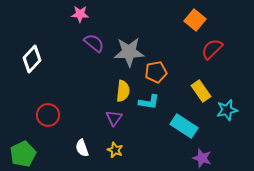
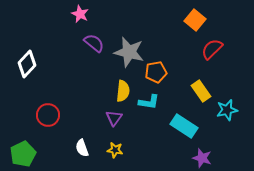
pink star: rotated 24 degrees clockwise
gray star: rotated 16 degrees clockwise
white diamond: moved 5 px left, 5 px down
yellow star: rotated 14 degrees counterclockwise
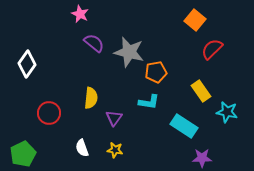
white diamond: rotated 8 degrees counterclockwise
yellow semicircle: moved 32 px left, 7 px down
cyan star: moved 2 px down; rotated 25 degrees clockwise
red circle: moved 1 px right, 2 px up
purple star: rotated 18 degrees counterclockwise
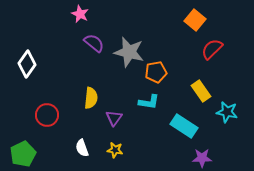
red circle: moved 2 px left, 2 px down
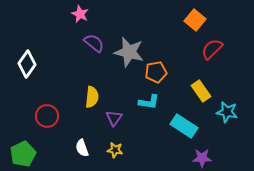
yellow semicircle: moved 1 px right, 1 px up
red circle: moved 1 px down
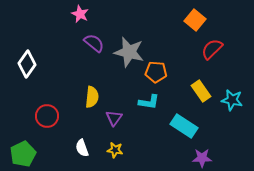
orange pentagon: rotated 15 degrees clockwise
cyan star: moved 5 px right, 12 px up
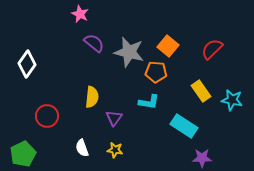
orange square: moved 27 px left, 26 px down
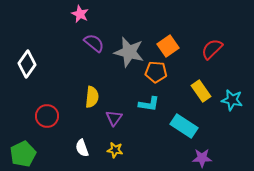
orange square: rotated 15 degrees clockwise
cyan L-shape: moved 2 px down
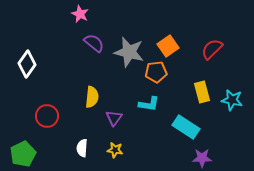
orange pentagon: rotated 10 degrees counterclockwise
yellow rectangle: moved 1 px right, 1 px down; rotated 20 degrees clockwise
cyan rectangle: moved 2 px right, 1 px down
white semicircle: rotated 24 degrees clockwise
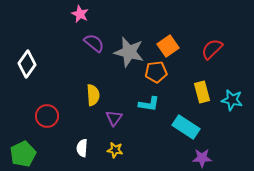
yellow semicircle: moved 1 px right, 2 px up; rotated 10 degrees counterclockwise
